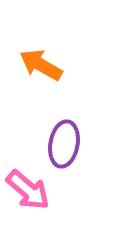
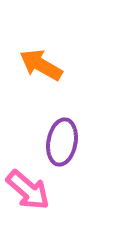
purple ellipse: moved 2 px left, 2 px up
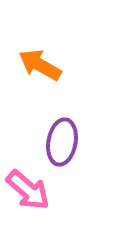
orange arrow: moved 1 px left
